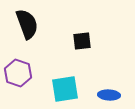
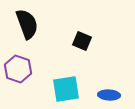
black square: rotated 30 degrees clockwise
purple hexagon: moved 4 px up
cyan square: moved 1 px right
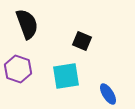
cyan square: moved 13 px up
blue ellipse: moved 1 px left, 1 px up; rotated 55 degrees clockwise
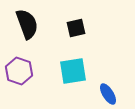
black square: moved 6 px left, 13 px up; rotated 36 degrees counterclockwise
purple hexagon: moved 1 px right, 2 px down
cyan square: moved 7 px right, 5 px up
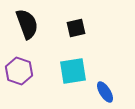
blue ellipse: moved 3 px left, 2 px up
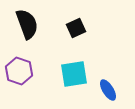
black square: rotated 12 degrees counterclockwise
cyan square: moved 1 px right, 3 px down
blue ellipse: moved 3 px right, 2 px up
